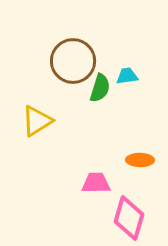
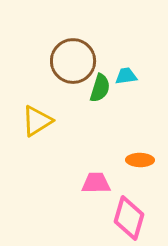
cyan trapezoid: moved 1 px left
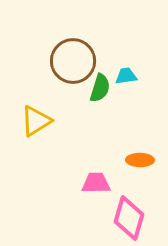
yellow triangle: moved 1 px left
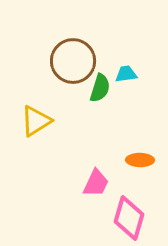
cyan trapezoid: moved 2 px up
pink trapezoid: rotated 116 degrees clockwise
